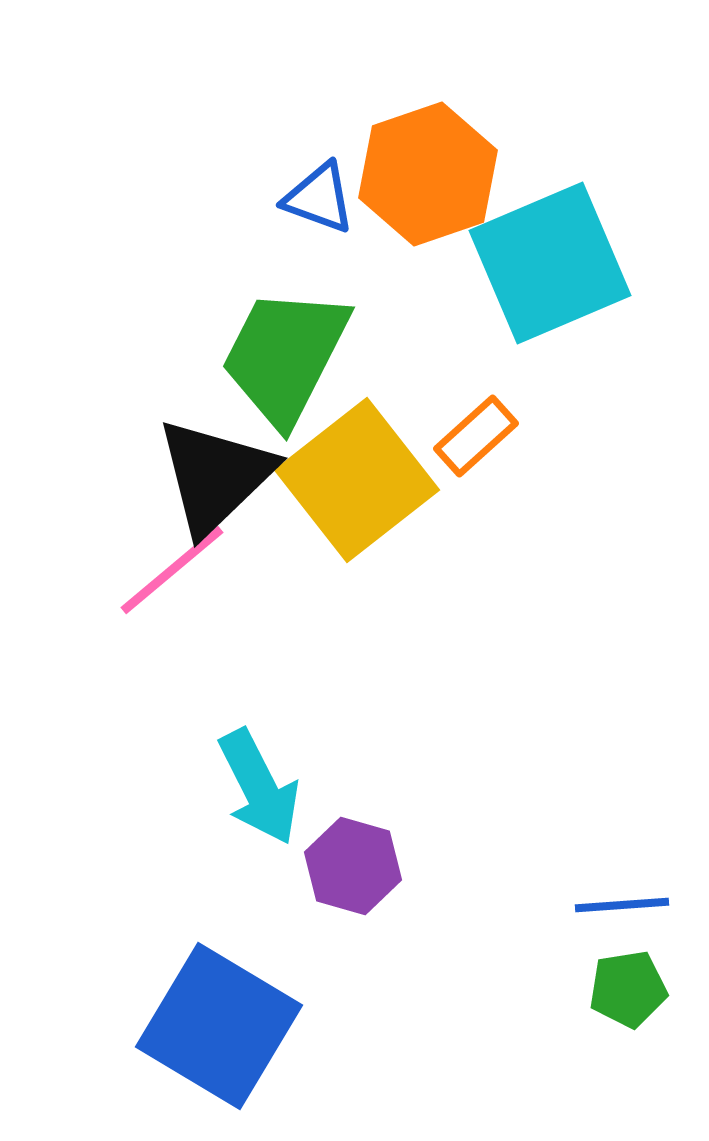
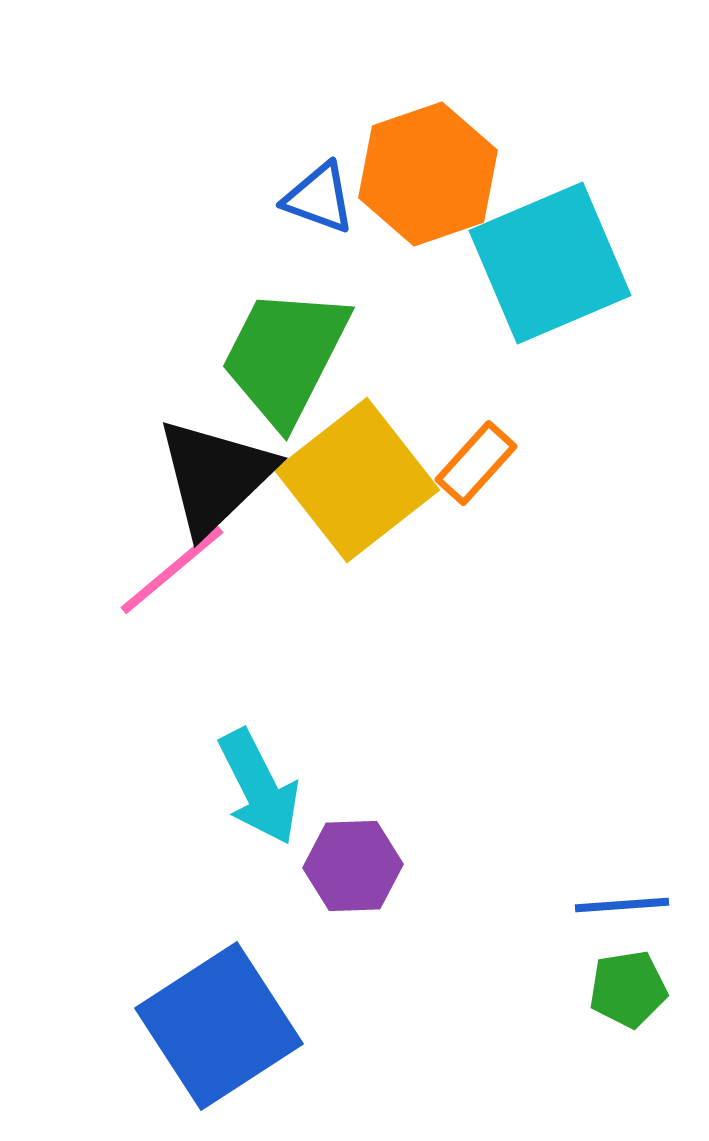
orange rectangle: moved 27 px down; rotated 6 degrees counterclockwise
purple hexagon: rotated 18 degrees counterclockwise
blue square: rotated 26 degrees clockwise
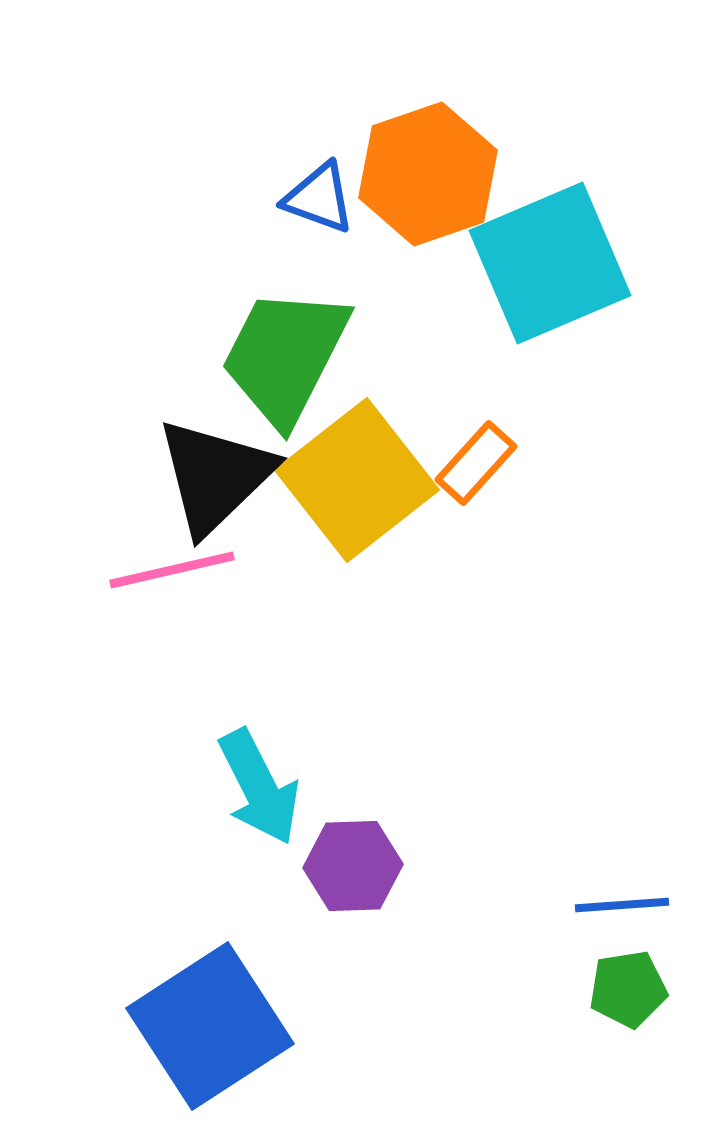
pink line: rotated 27 degrees clockwise
blue square: moved 9 px left
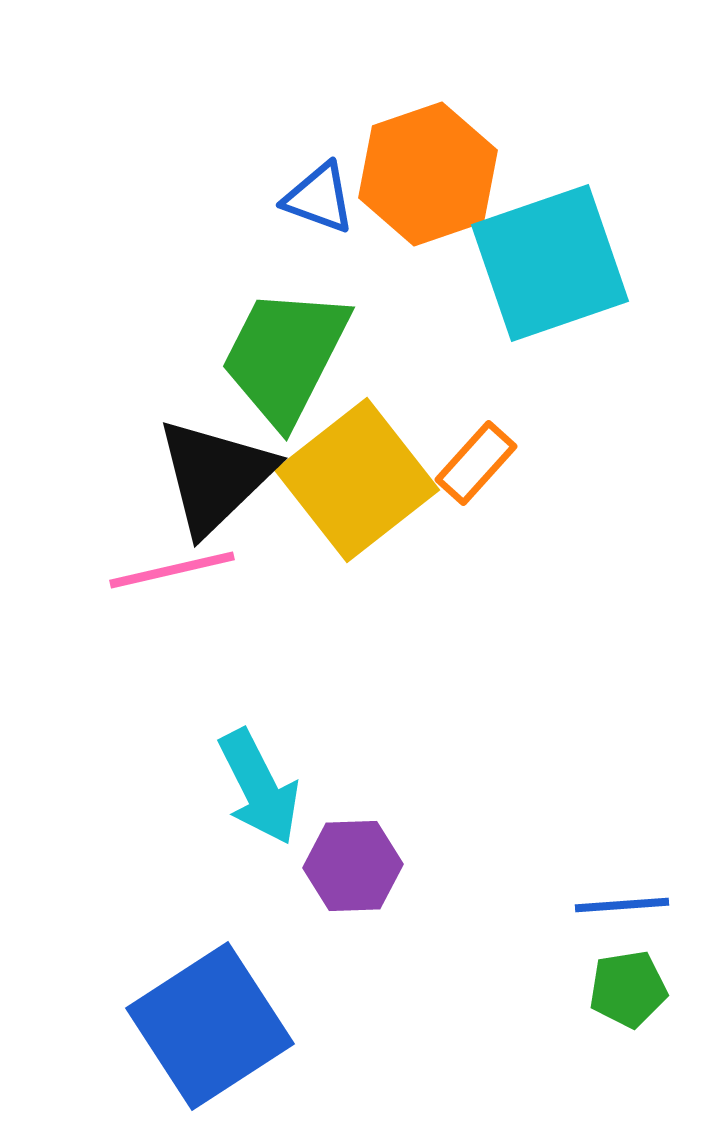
cyan square: rotated 4 degrees clockwise
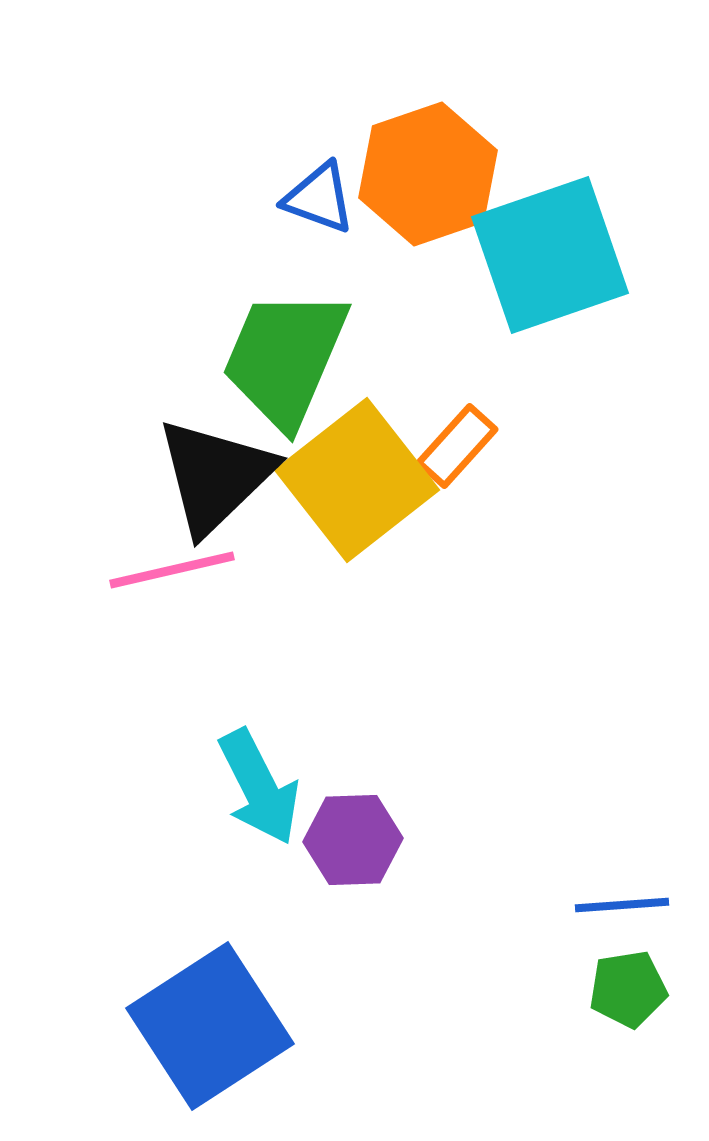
cyan square: moved 8 px up
green trapezoid: moved 2 px down; rotated 4 degrees counterclockwise
orange rectangle: moved 19 px left, 17 px up
purple hexagon: moved 26 px up
